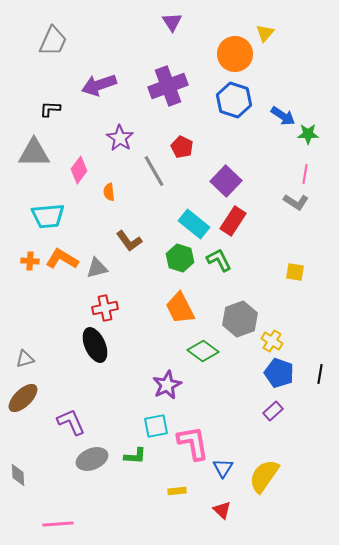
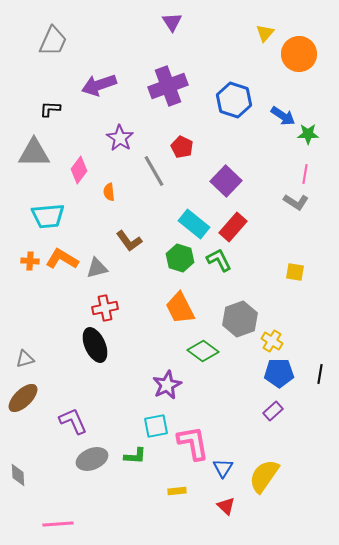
orange circle at (235, 54): moved 64 px right
red rectangle at (233, 221): moved 6 px down; rotated 8 degrees clockwise
blue pentagon at (279, 373): rotated 20 degrees counterclockwise
purple L-shape at (71, 422): moved 2 px right, 1 px up
red triangle at (222, 510): moved 4 px right, 4 px up
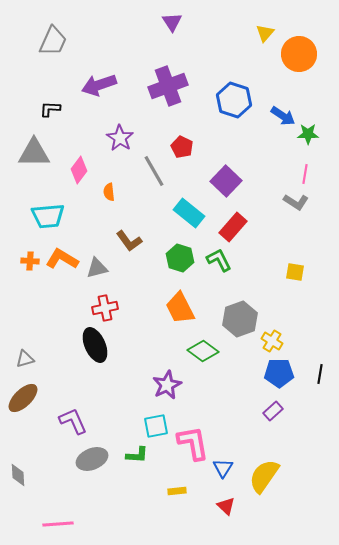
cyan rectangle at (194, 224): moved 5 px left, 11 px up
green L-shape at (135, 456): moved 2 px right, 1 px up
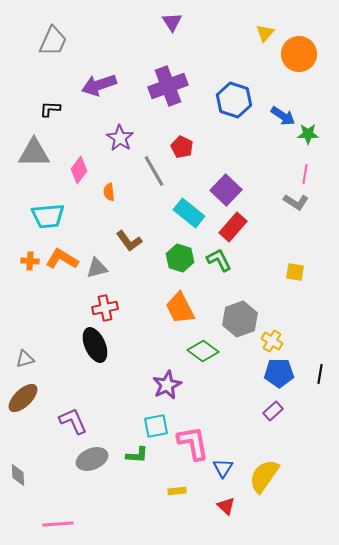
purple square at (226, 181): moved 9 px down
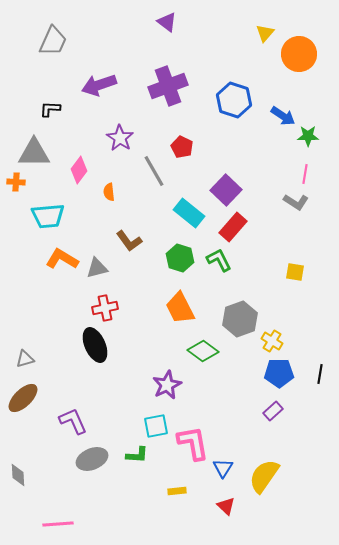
purple triangle at (172, 22): moved 5 px left; rotated 20 degrees counterclockwise
green star at (308, 134): moved 2 px down
orange cross at (30, 261): moved 14 px left, 79 px up
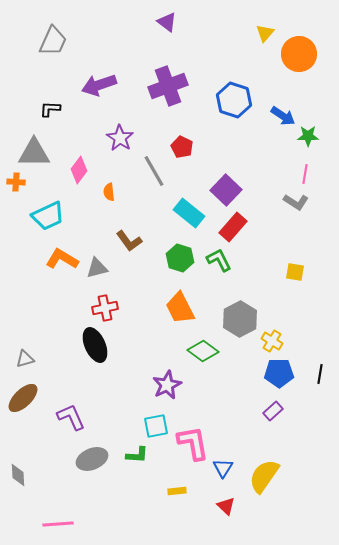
cyan trapezoid at (48, 216): rotated 20 degrees counterclockwise
gray hexagon at (240, 319): rotated 8 degrees counterclockwise
purple L-shape at (73, 421): moved 2 px left, 4 px up
